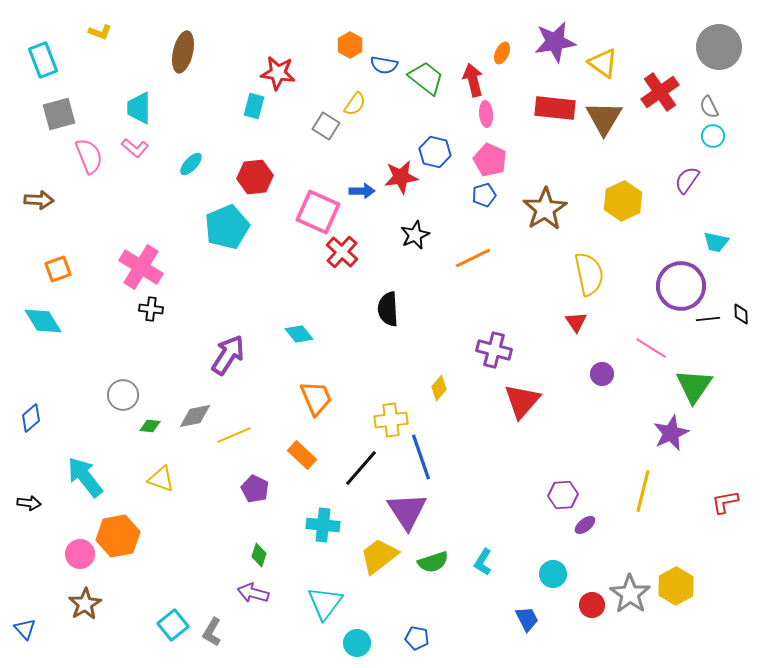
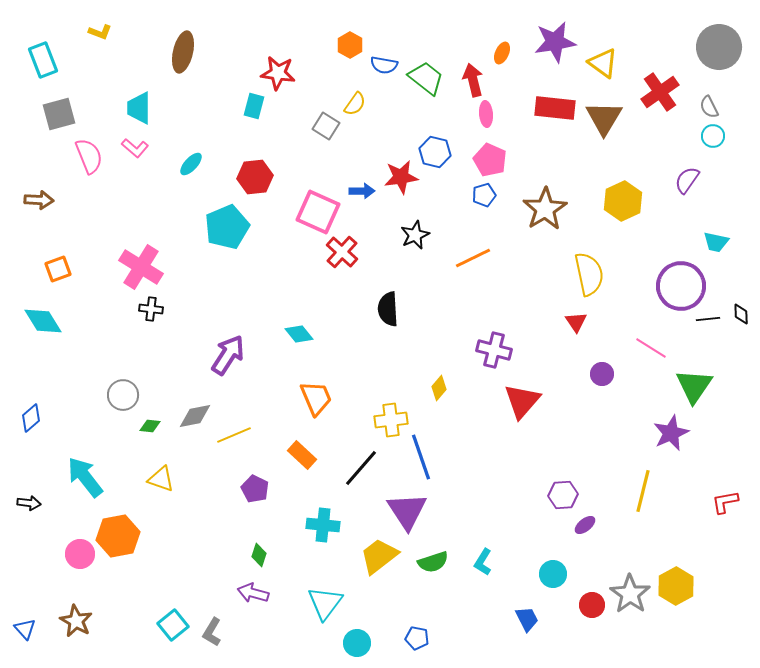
brown star at (85, 604): moved 9 px left, 17 px down; rotated 12 degrees counterclockwise
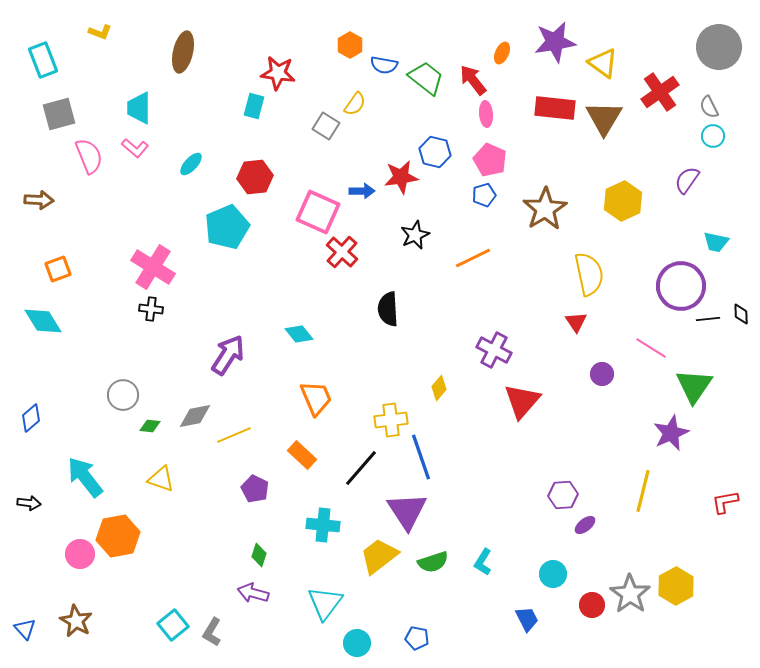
red arrow at (473, 80): rotated 24 degrees counterclockwise
pink cross at (141, 267): moved 12 px right
purple cross at (494, 350): rotated 12 degrees clockwise
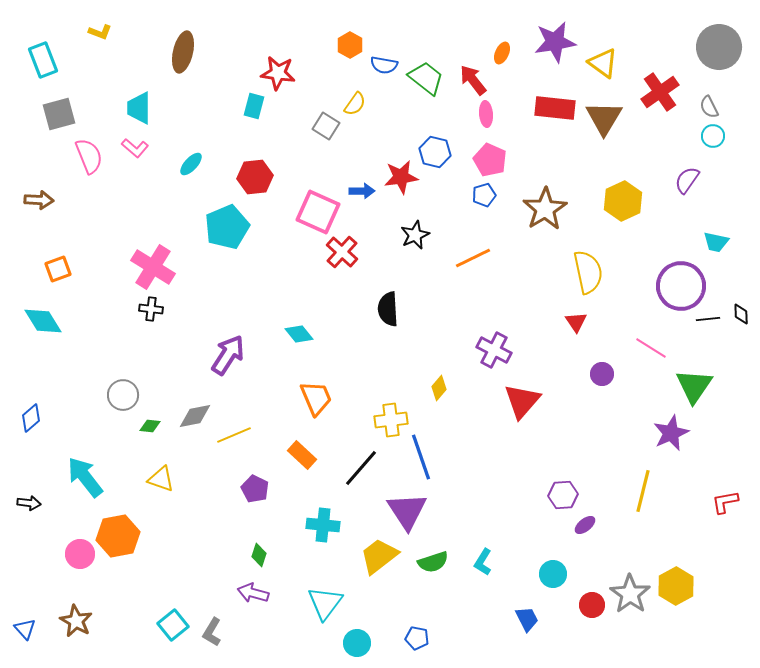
yellow semicircle at (589, 274): moved 1 px left, 2 px up
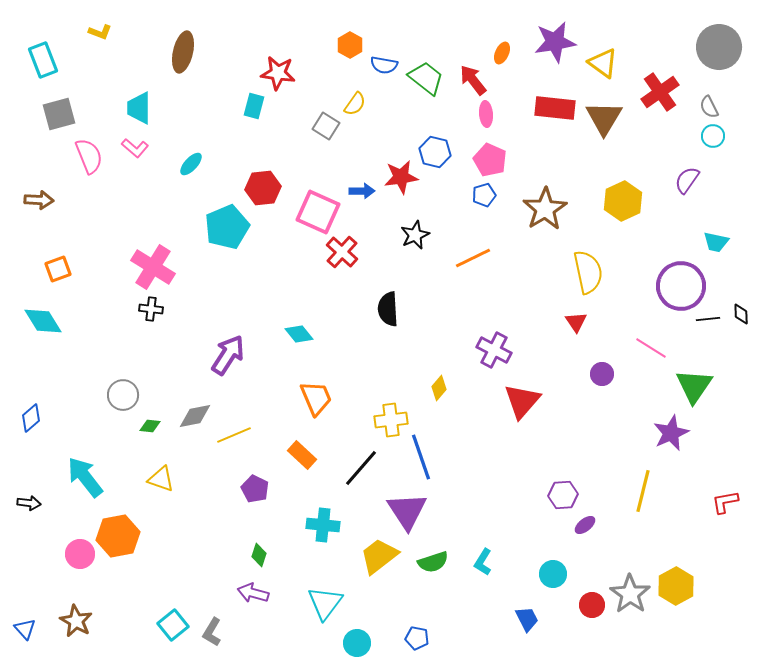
red hexagon at (255, 177): moved 8 px right, 11 px down
